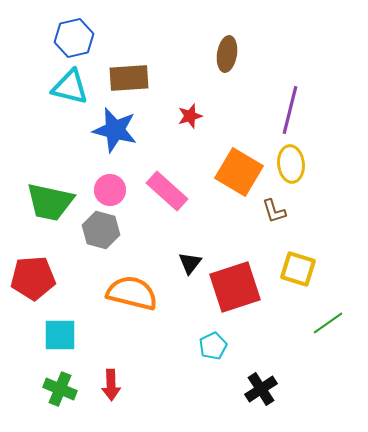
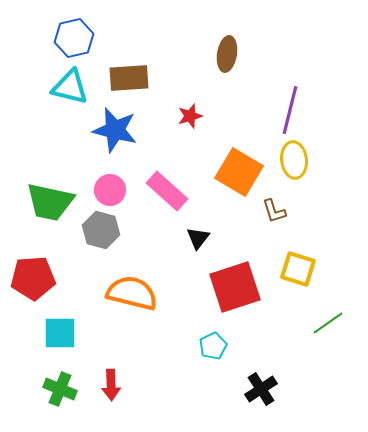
yellow ellipse: moved 3 px right, 4 px up
black triangle: moved 8 px right, 25 px up
cyan square: moved 2 px up
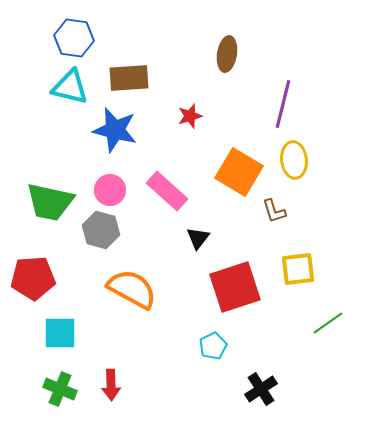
blue hexagon: rotated 21 degrees clockwise
purple line: moved 7 px left, 6 px up
yellow square: rotated 24 degrees counterclockwise
orange semicircle: moved 4 px up; rotated 15 degrees clockwise
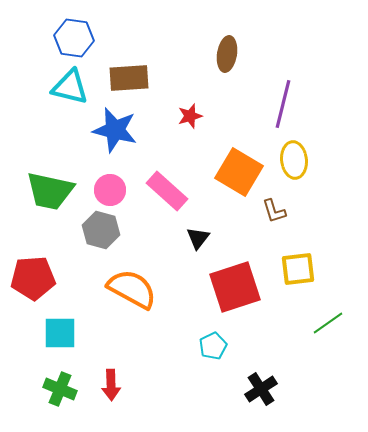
green trapezoid: moved 11 px up
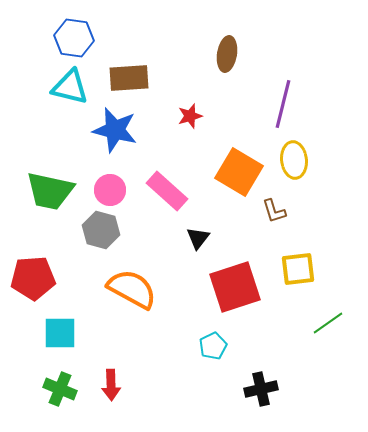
black cross: rotated 20 degrees clockwise
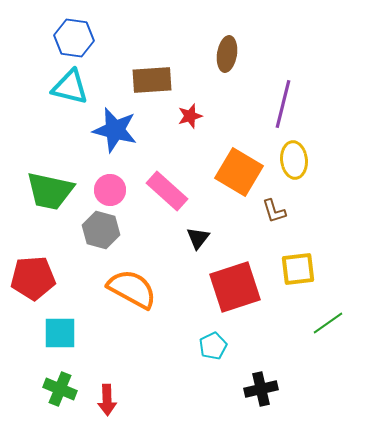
brown rectangle: moved 23 px right, 2 px down
red arrow: moved 4 px left, 15 px down
